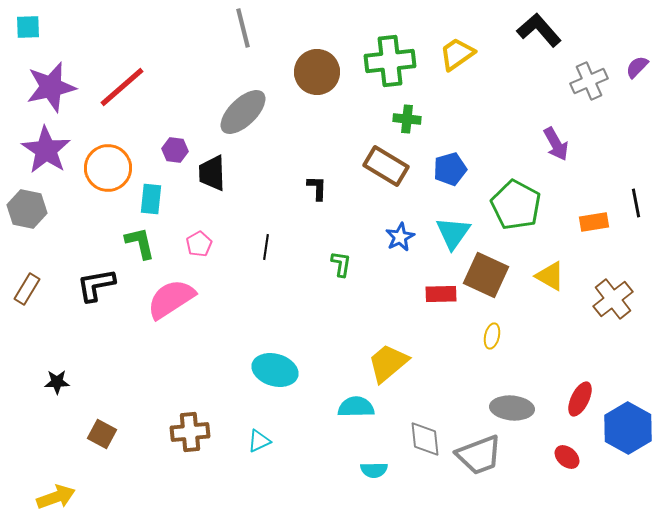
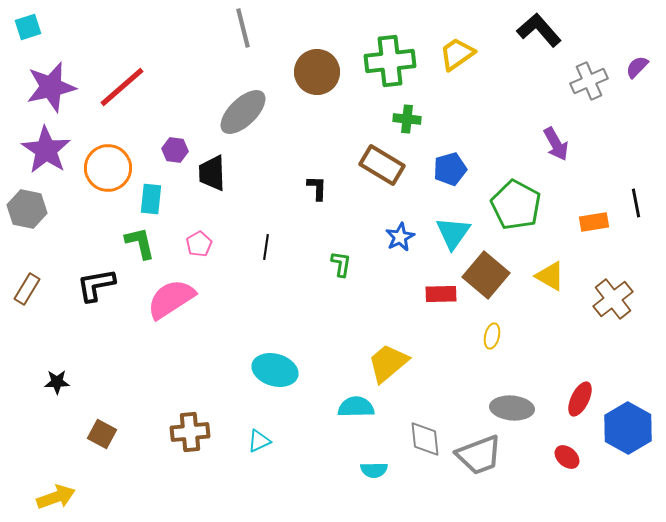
cyan square at (28, 27): rotated 16 degrees counterclockwise
brown rectangle at (386, 166): moved 4 px left, 1 px up
brown square at (486, 275): rotated 15 degrees clockwise
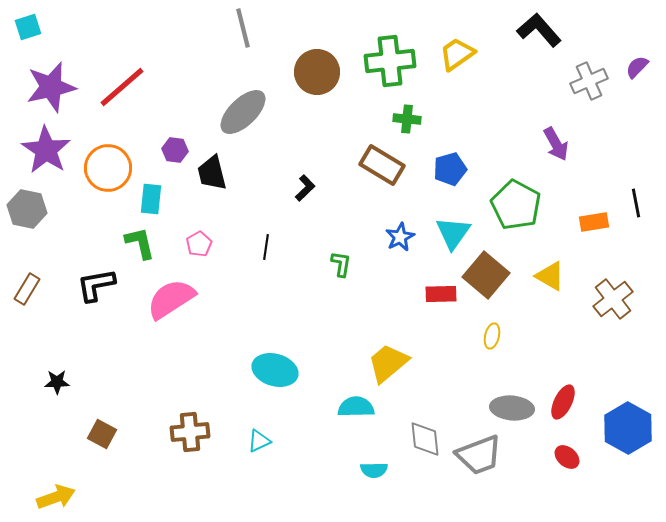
black trapezoid at (212, 173): rotated 12 degrees counterclockwise
black L-shape at (317, 188): moved 12 px left; rotated 44 degrees clockwise
red ellipse at (580, 399): moved 17 px left, 3 px down
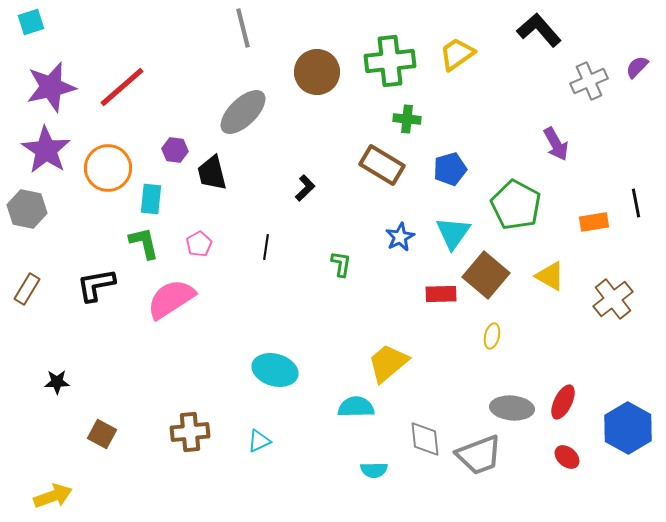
cyan square at (28, 27): moved 3 px right, 5 px up
green L-shape at (140, 243): moved 4 px right
yellow arrow at (56, 497): moved 3 px left, 1 px up
